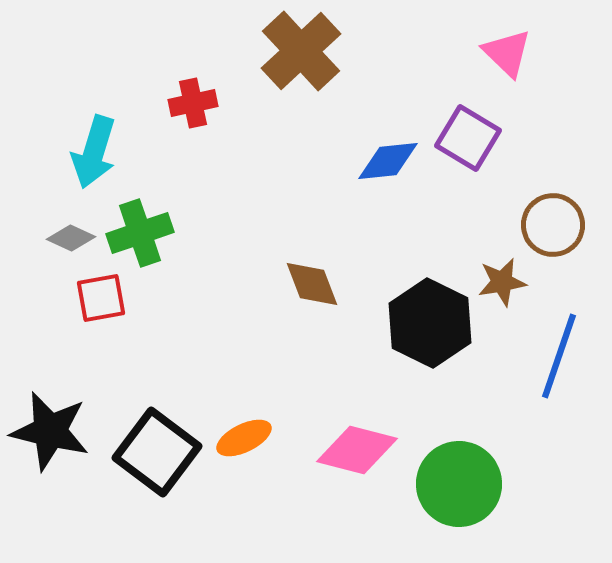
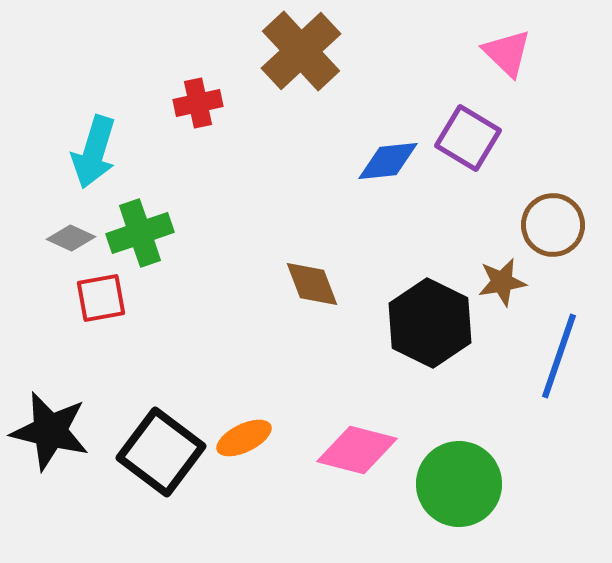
red cross: moved 5 px right
black square: moved 4 px right
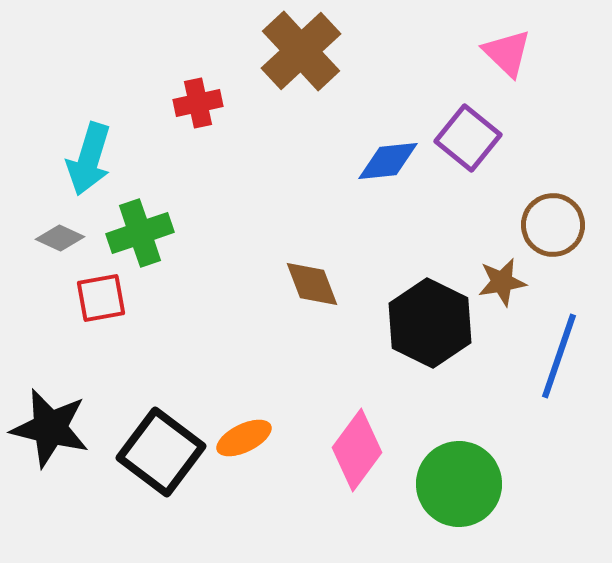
purple square: rotated 8 degrees clockwise
cyan arrow: moved 5 px left, 7 px down
gray diamond: moved 11 px left
black star: moved 3 px up
pink diamond: rotated 68 degrees counterclockwise
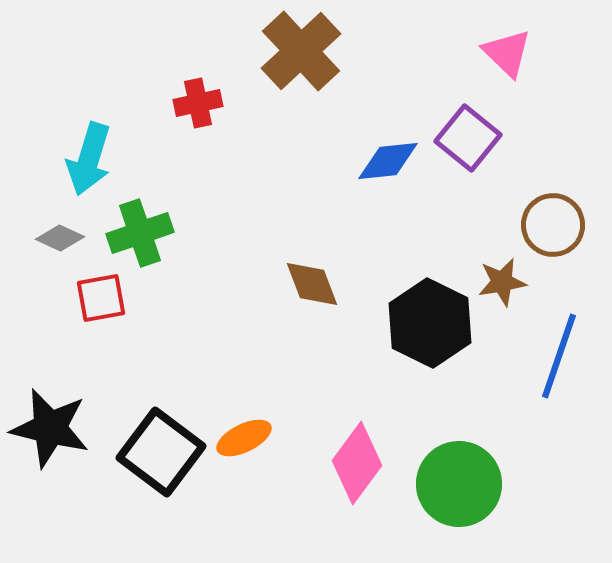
pink diamond: moved 13 px down
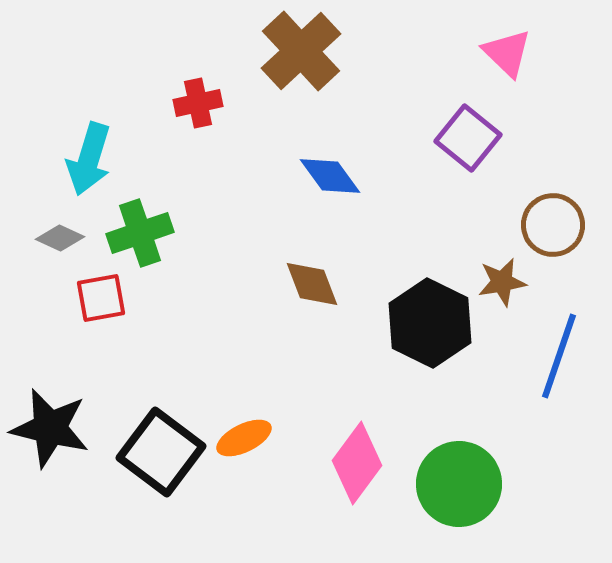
blue diamond: moved 58 px left, 15 px down; rotated 60 degrees clockwise
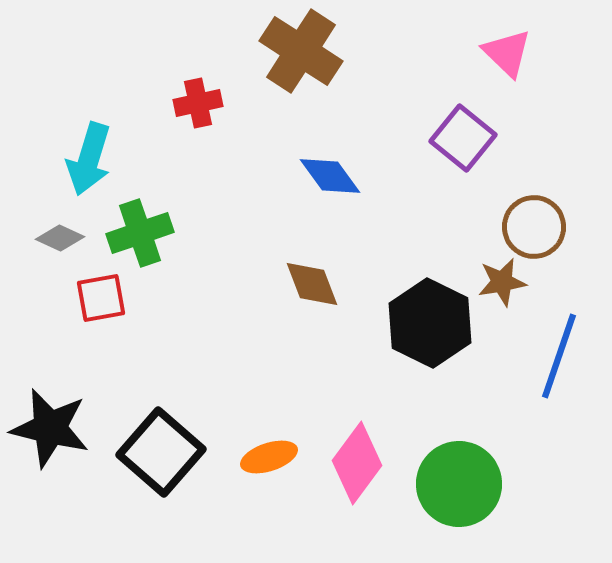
brown cross: rotated 14 degrees counterclockwise
purple square: moved 5 px left
brown circle: moved 19 px left, 2 px down
orange ellipse: moved 25 px right, 19 px down; rotated 8 degrees clockwise
black square: rotated 4 degrees clockwise
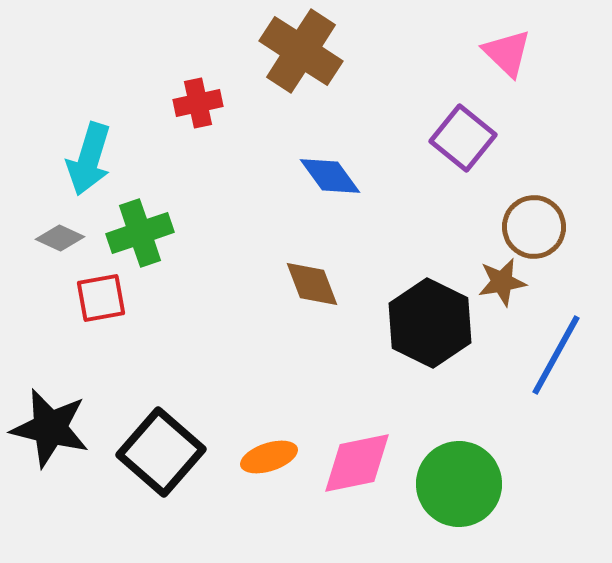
blue line: moved 3 px left, 1 px up; rotated 10 degrees clockwise
pink diamond: rotated 42 degrees clockwise
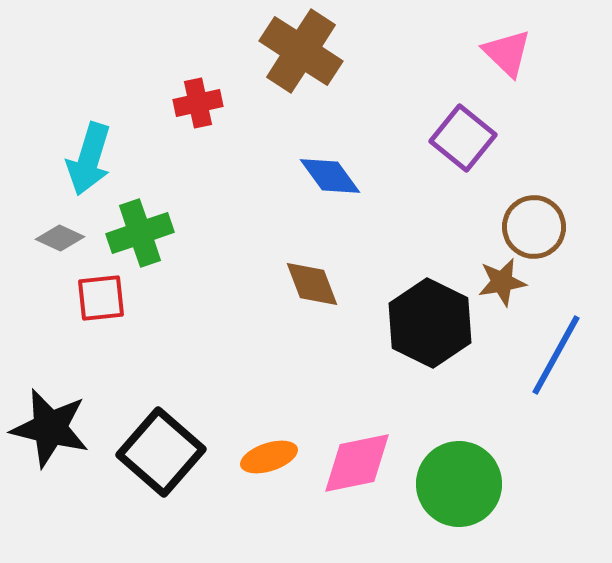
red square: rotated 4 degrees clockwise
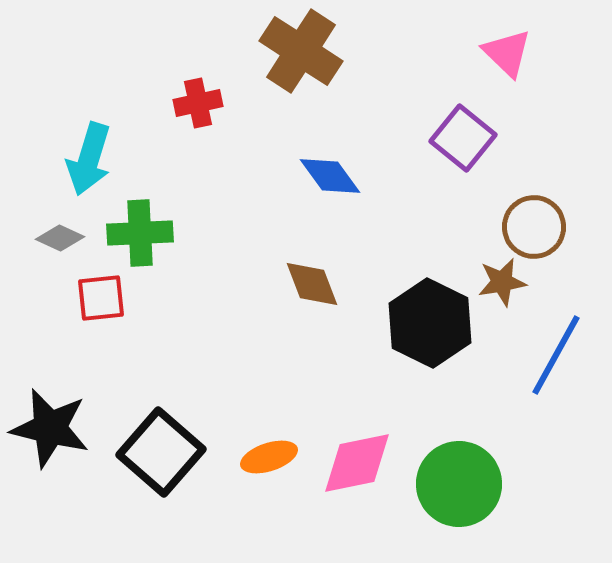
green cross: rotated 16 degrees clockwise
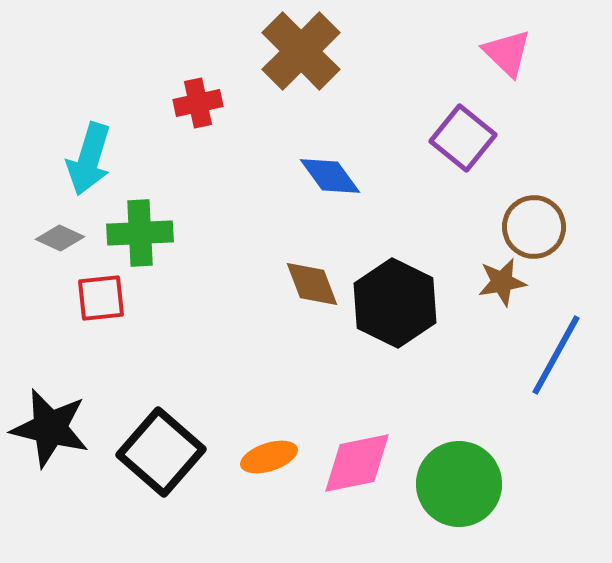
brown cross: rotated 12 degrees clockwise
black hexagon: moved 35 px left, 20 px up
